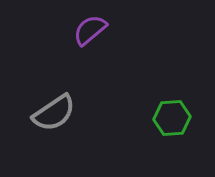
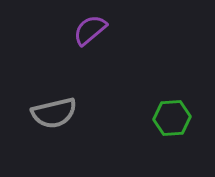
gray semicircle: rotated 21 degrees clockwise
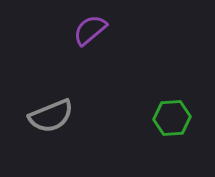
gray semicircle: moved 3 px left, 3 px down; rotated 9 degrees counterclockwise
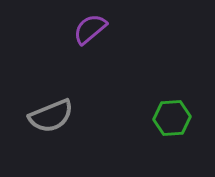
purple semicircle: moved 1 px up
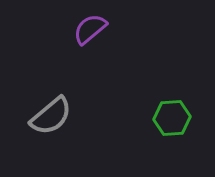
gray semicircle: rotated 18 degrees counterclockwise
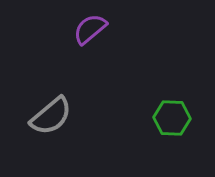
green hexagon: rotated 6 degrees clockwise
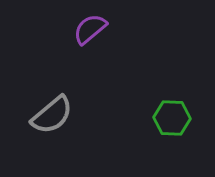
gray semicircle: moved 1 px right, 1 px up
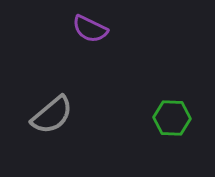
purple semicircle: rotated 114 degrees counterclockwise
